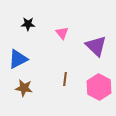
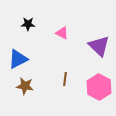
pink triangle: rotated 24 degrees counterclockwise
purple triangle: moved 3 px right
brown star: moved 1 px right, 2 px up
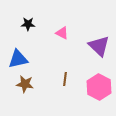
blue triangle: rotated 15 degrees clockwise
brown star: moved 2 px up
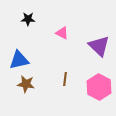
black star: moved 5 px up
blue triangle: moved 1 px right, 1 px down
brown star: moved 1 px right
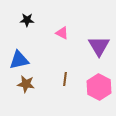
black star: moved 1 px left, 1 px down
purple triangle: rotated 15 degrees clockwise
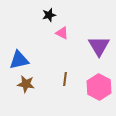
black star: moved 22 px right, 5 px up; rotated 16 degrees counterclockwise
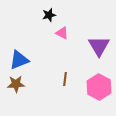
blue triangle: rotated 10 degrees counterclockwise
brown star: moved 10 px left; rotated 12 degrees counterclockwise
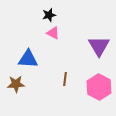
pink triangle: moved 9 px left
blue triangle: moved 9 px right, 1 px up; rotated 25 degrees clockwise
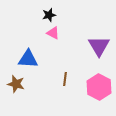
brown star: rotated 18 degrees clockwise
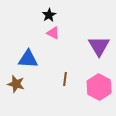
black star: rotated 16 degrees counterclockwise
